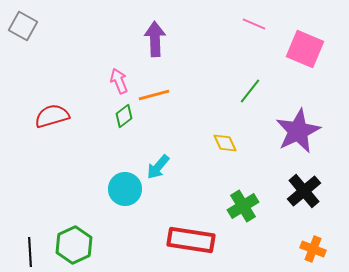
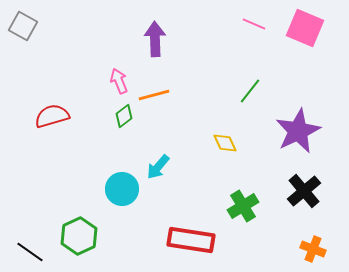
pink square: moved 21 px up
cyan circle: moved 3 px left
green hexagon: moved 5 px right, 9 px up
black line: rotated 52 degrees counterclockwise
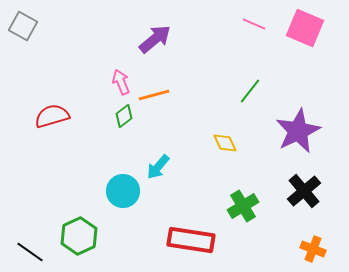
purple arrow: rotated 52 degrees clockwise
pink arrow: moved 2 px right, 1 px down
cyan circle: moved 1 px right, 2 px down
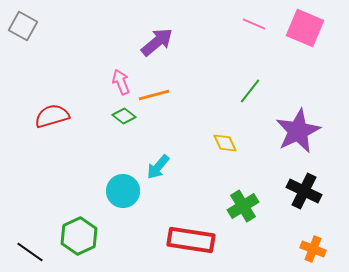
purple arrow: moved 2 px right, 3 px down
green diamond: rotated 75 degrees clockwise
black cross: rotated 24 degrees counterclockwise
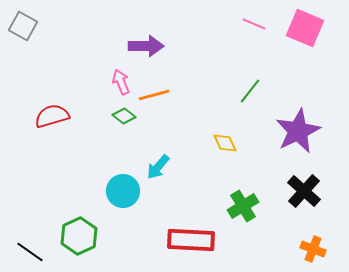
purple arrow: moved 11 px left, 4 px down; rotated 40 degrees clockwise
black cross: rotated 16 degrees clockwise
red rectangle: rotated 6 degrees counterclockwise
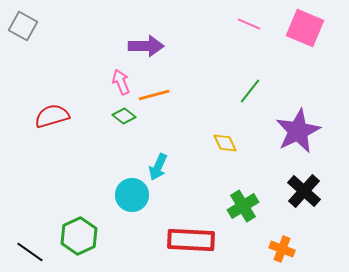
pink line: moved 5 px left
cyan arrow: rotated 16 degrees counterclockwise
cyan circle: moved 9 px right, 4 px down
orange cross: moved 31 px left
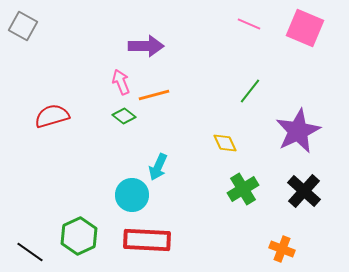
green cross: moved 17 px up
red rectangle: moved 44 px left
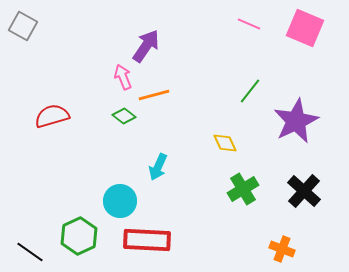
purple arrow: rotated 56 degrees counterclockwise
pink arrow: moved 2 px right, 5 px up
purple star: moved 2 px left, 10 px up
cyan circle: moved 12 px left, 6 px down
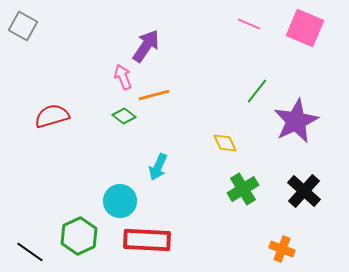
green line: moved 7 px right
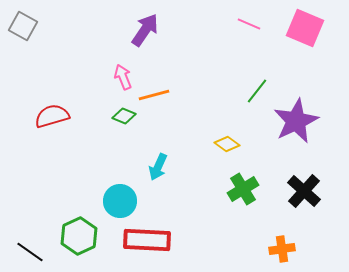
purple arrow: moved 1 px left, 16 px up
green diamond: rotated 15 degrees counterclockwise
yellow diamond: moved 2 px right, 1 px down; rotated 30 degrees counterclockwise
orange cross: rotated 30 degrees counterclockwise
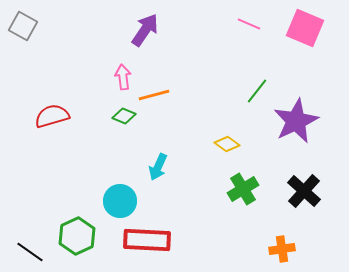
pink arrow: rotated 15 degrees clockwise
green hexagon: moved 2 px left
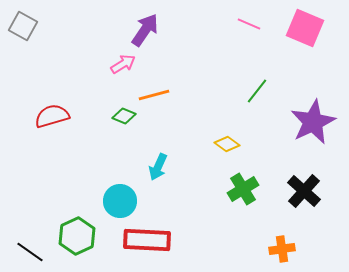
pink arrow: moved 13 px up; rotated 65 degrees clockwise
purple star: moved 17 px right, 1 px down
